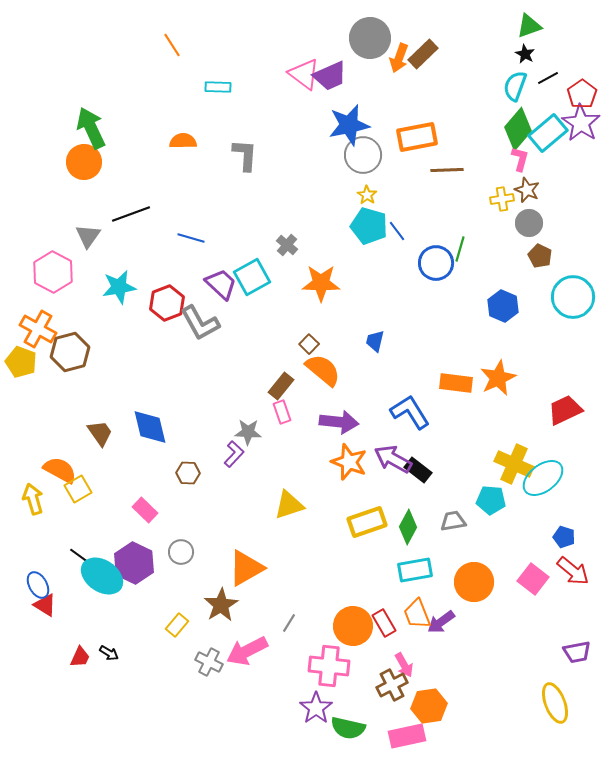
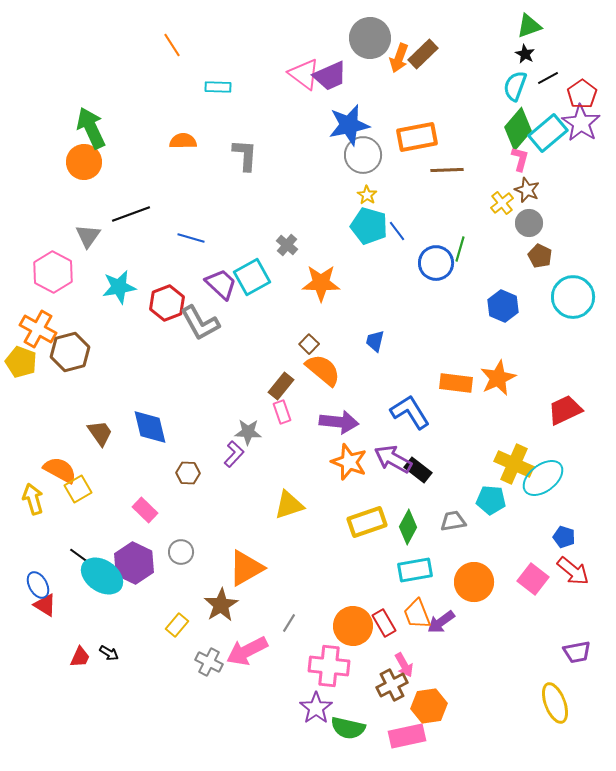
yellow cross at (502, 199): moved 4 px down; rotated 30 degrees counterclockwise
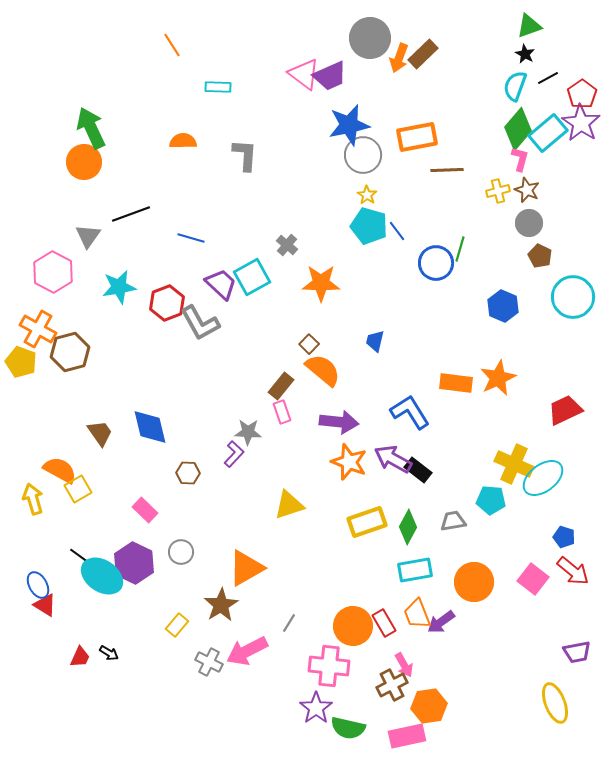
yellow cross at (502, 203): moved 4 px left, 12 px up; rotated 25 degrees clockwise
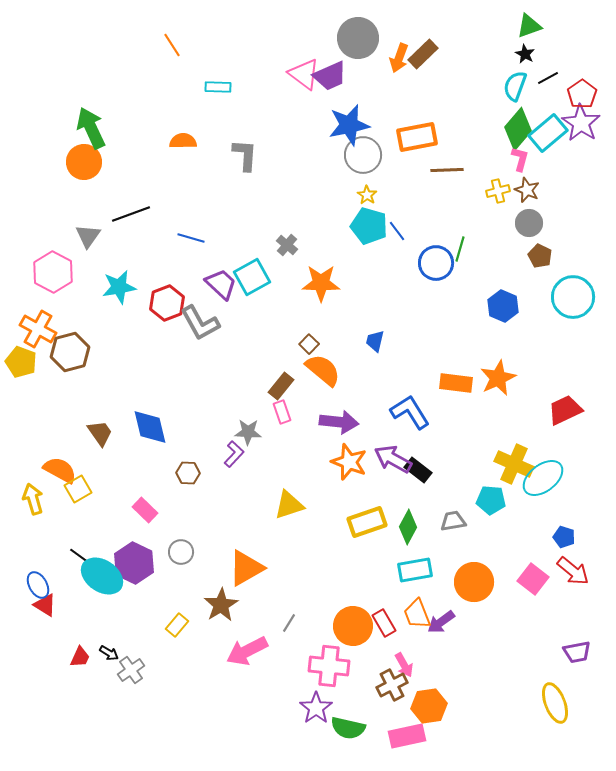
gray circle at (370, 38): moved 12 px left
gray cross at (209, 662): moved 78 px left, 8 px down; rotated 28 degrees clockwise
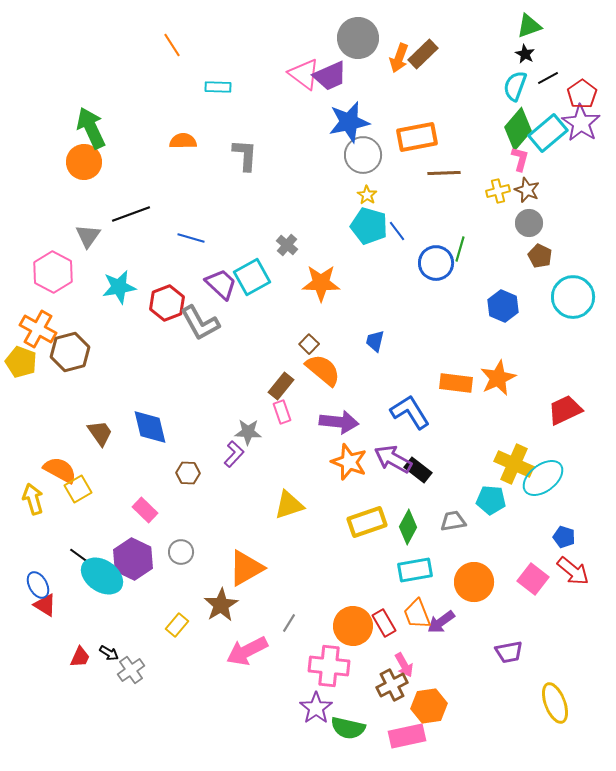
blue star at (349, 125): moved 3 px up
brown line at (447, 170): moved 3 px left, 3 px down
purple hexagon at (134, 563): moved 1 px left, 4 px up
purple trapezoid at (577, 652): moved 68 px left
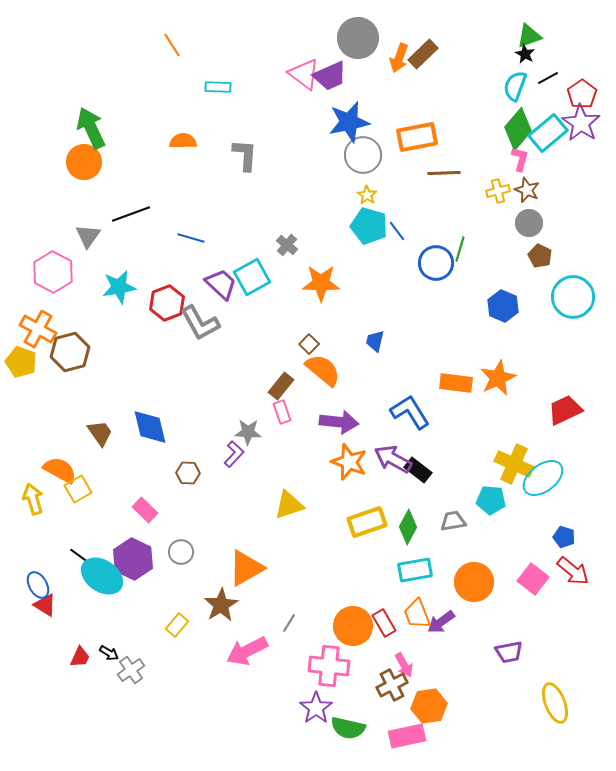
green triangle at (529, 26): moved 10 px down
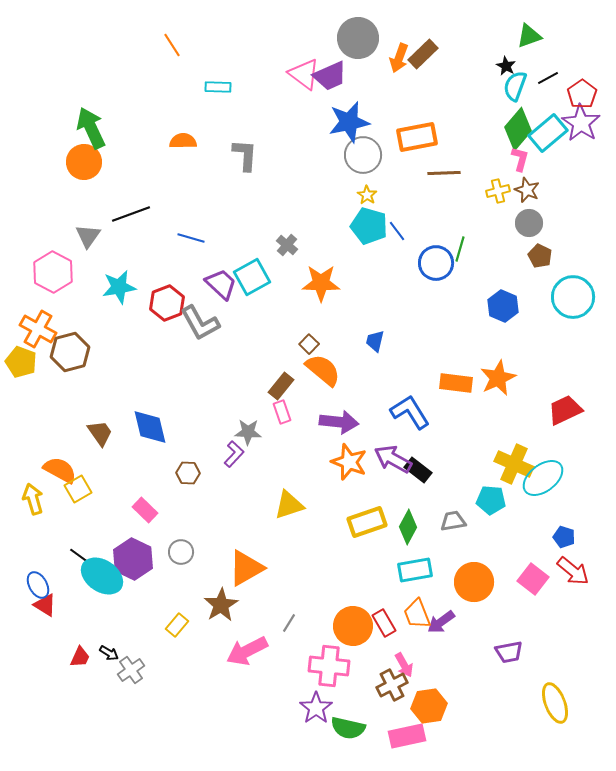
black star at (525, 54): moved 19 px left, 12 px down
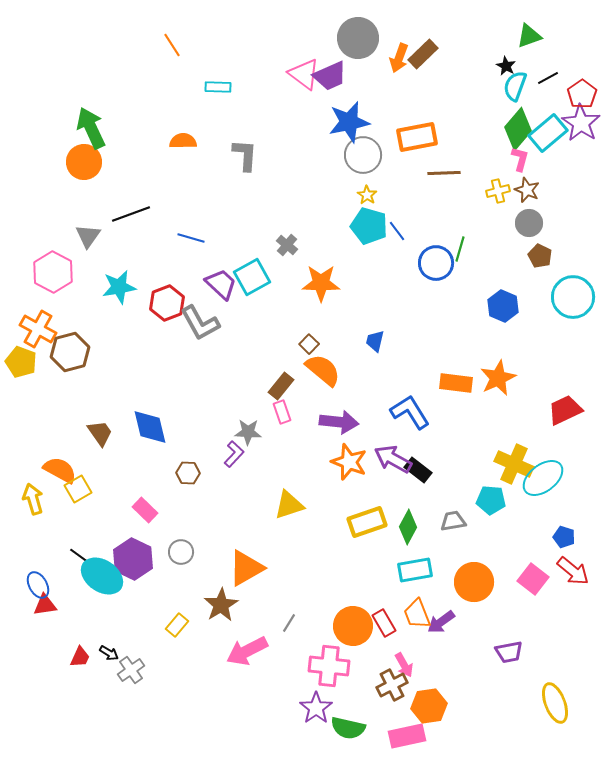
red triangle at (45, 605): rotated 40 degrees counterclockwise
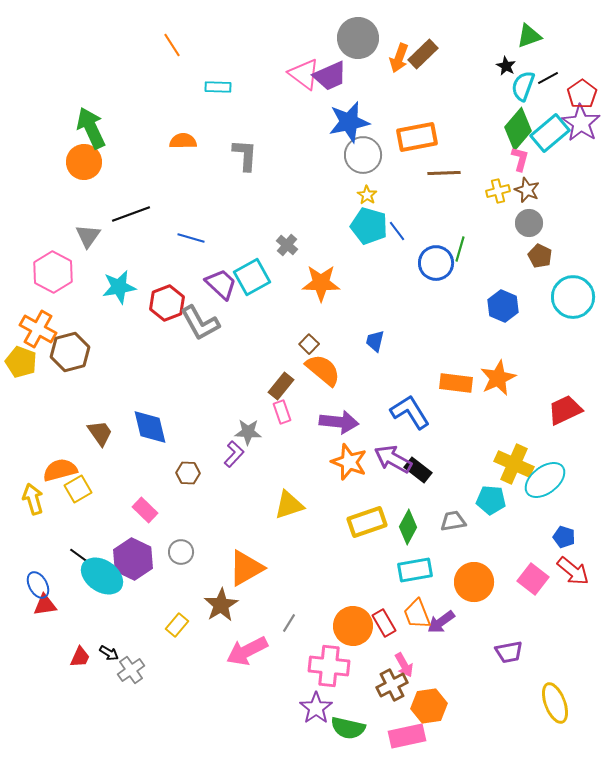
cyan semicircle at (515, 86): moved 8 px right
cyan rectangle at (548, 133): moved 2 px right
orange semicircle at (60, 470): rotated 44 degrees counterclockwise
cyan ellipse at (543, 478): moved 2 px right, 2 px down
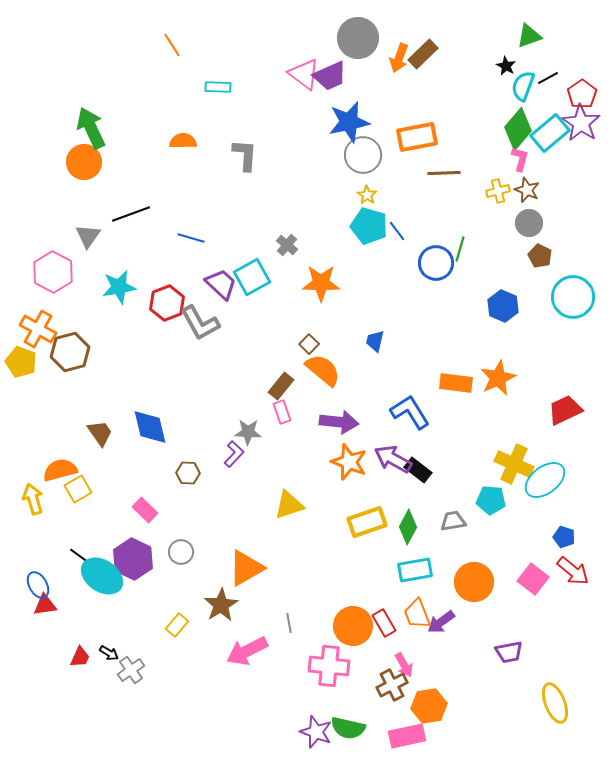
gray line at (289, 623): rotated 42 degrees counterclockwise
purple star at (316, 708): moved 24 px down; rotated 16 degrees counterclockwise
